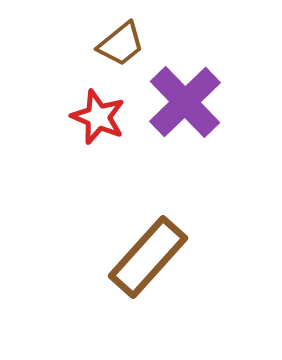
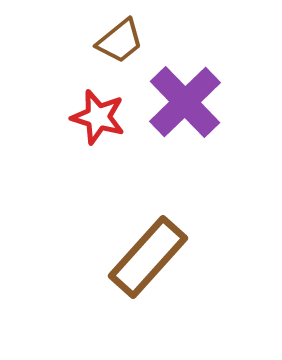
brown trapezoid: moved 1 px left, 3 px up
red star: rotated 6 degrees counterclockwise
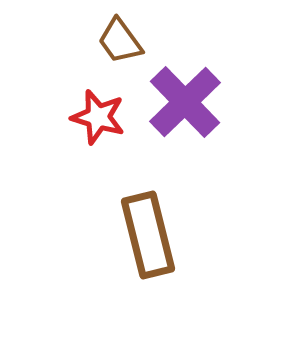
brown trapezoid: rotated 93 degrees clockwise
brown rectangle: moved 22 px up; rotated 56 degrees counterclockwise
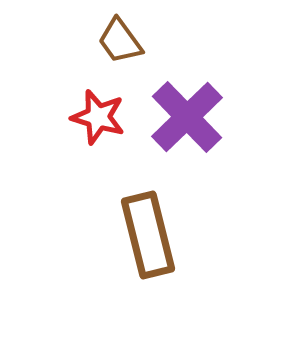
purple cross: moved 2 px right, 15 px down
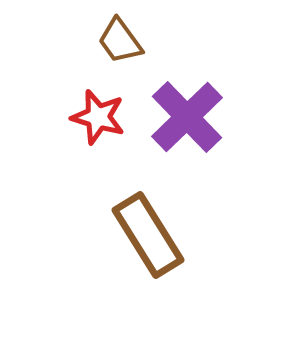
brown rectangle: rotated 18 degrees counterclockwise
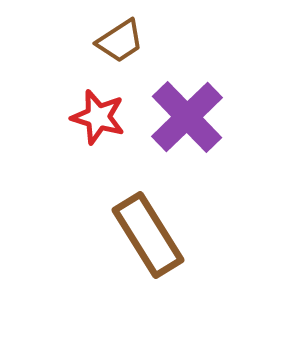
brown trapezoid: rotated 87 degrees counterclockwise
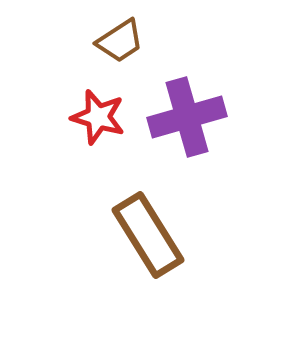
purple cross: rotated 28 degrees clockwise
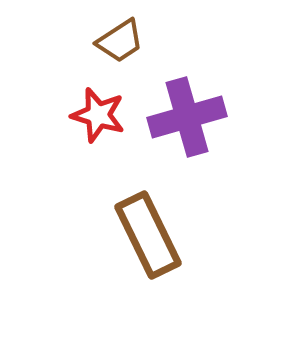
red star: moved 2 px up
brown rectangle: rotated 6 degrees clockwise
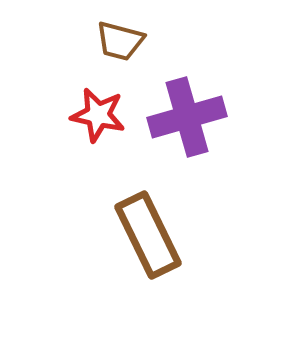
brown trapezoid: rotated 48 degrees clockwise
red star: rotated 4 degrees counterclockwise
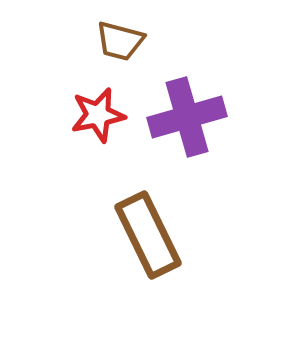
red star: rotated 24 degrees counterclockwise
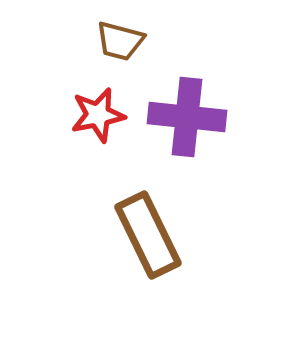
purple cross: rotated 22 degrees clockwise
